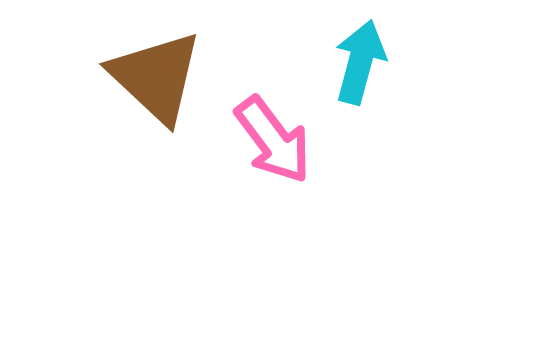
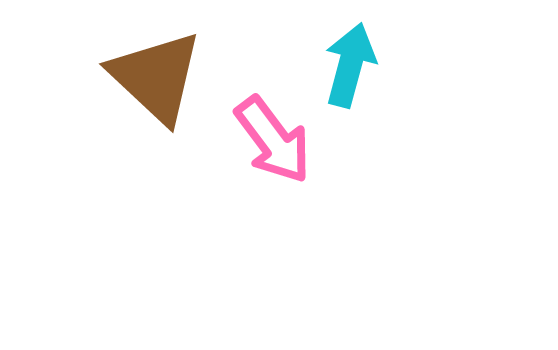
cyan arrow: moved 10 px left, 3 px down
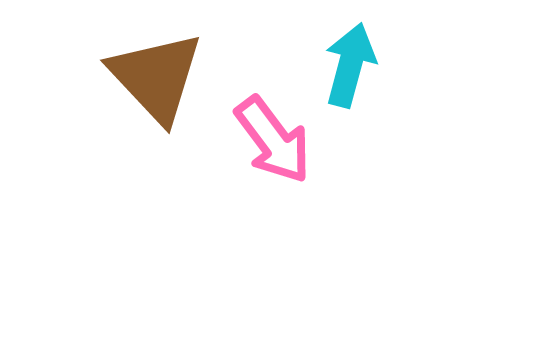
brown triangle: rotated 4 degrees clockwise
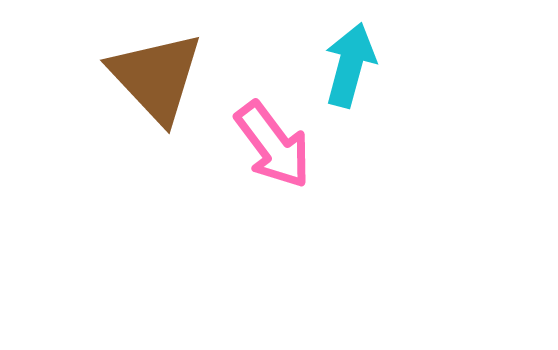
pink arrow: moved 5 px down
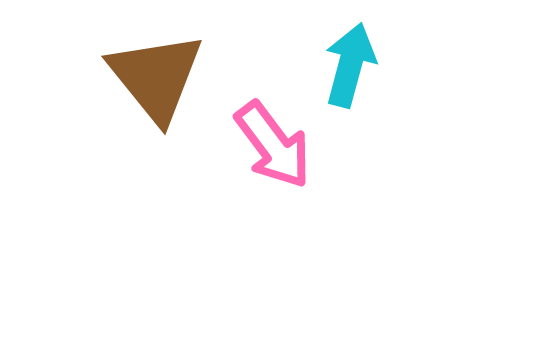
brown triangle: rotated 4 degrees clockwise
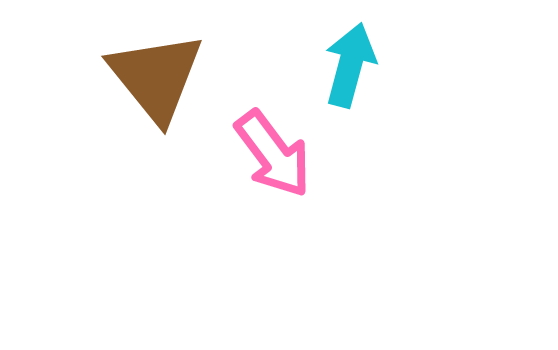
pink arrow: moved 9 px down
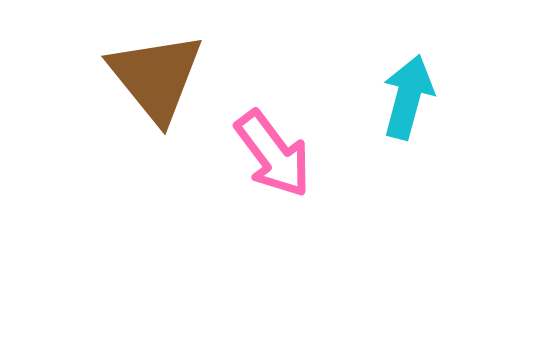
cyan arrow: moved 58 px right, 32 px down
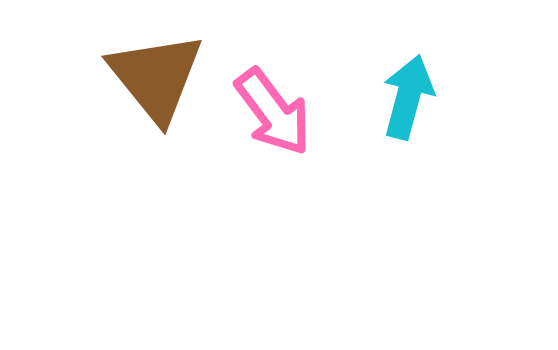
pink arrow: moved 42 px up
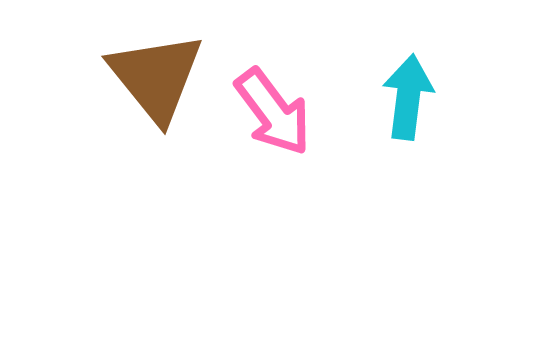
cyan arrow: rotated 8 degrees counterclockwise
